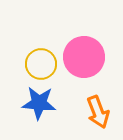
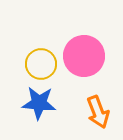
pink circle: moved 1 px up
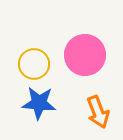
pink circle: moved 1 px right, 1 px up
yellow circle: moved 7 px left
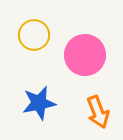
yellow circle: moved 29 px up
blue star: rotated 16 degrees counterclockwise
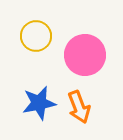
yellow circle: moved 2 px right, 1 px down
orange arrow: moved 19 px left, 5 px up
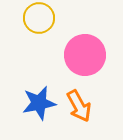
yellow circle: moved 3 px right, 18 px up
orange arrow: moved 1 px up; rotated 8 degrees counterclockwise
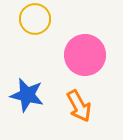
yellow circle: moved 4 px left, 1 px down
blue star: moved 12 px left, 8 px up; rotated 24 degrees clockwise
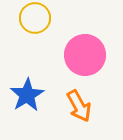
yellow circle: moved 1 px up
blue star: rotated 28 degrees clockwise
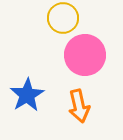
yellow circle: moved 28 px right
orange arrow: rotated 16 degrees clockwise
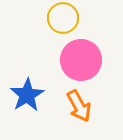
pink circle: moved 4 px left, 5 px down
orange arrow: rotated 16 degrees counterclockwise
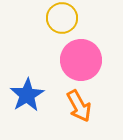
yellow circle: moved 1 px left
